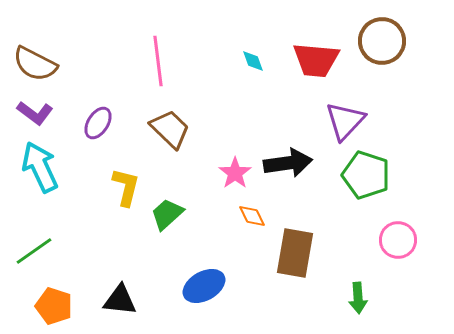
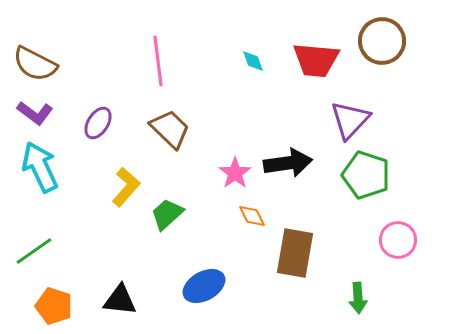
purple triangle: moved 5 px right, 1 px up
yellow L-shape: rotated 27 degrees clockwise
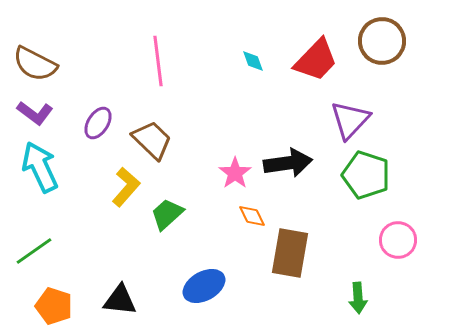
red trapezoid: rotated 51 degrees counterclockwise
brown trapezoid: moved 18 px left, 11 px down
brown rectangle: moved 5 px left
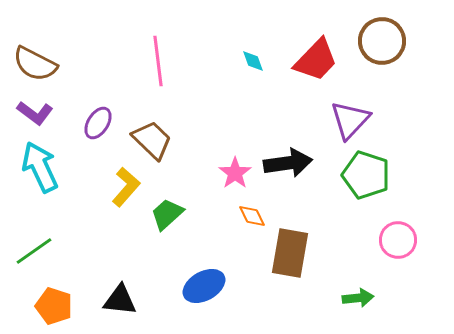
green arrow: rotated 92 degrees counterclockwise
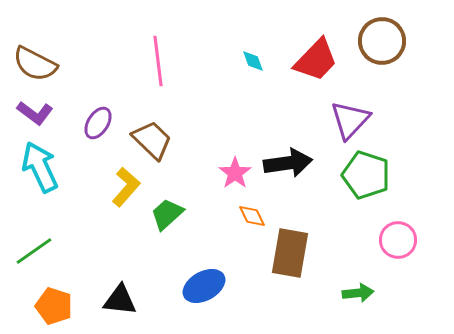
green arrow: moved 5 px up
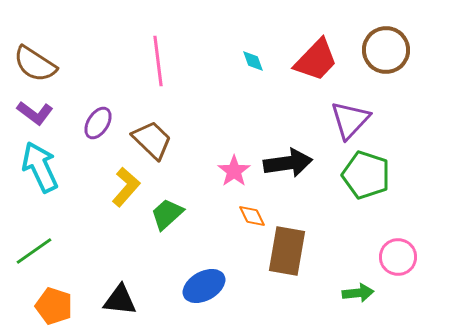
brown circle: moved 4 px right, 9 px down
brown semicircle: rotated 6 degrees clockwise
pink star: moved 1 px left, 2 px up
pink circle: moved 17 px down
brown rectangle: moved 3 px left, 2 px up
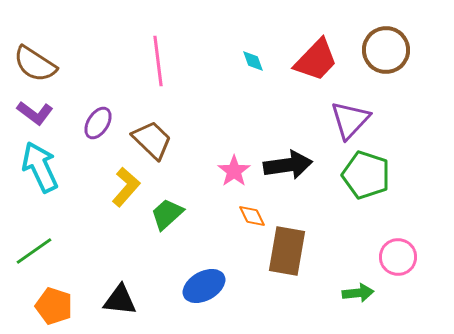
black arrow: moved 2 px down
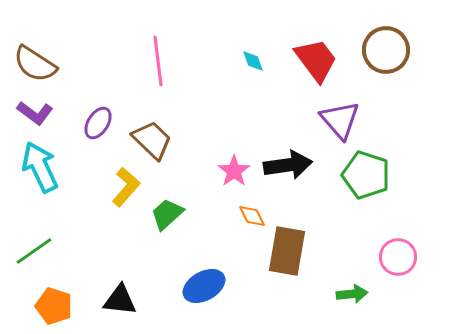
red trapezoid: rotated 81 degrees counterclockwise
purple triangle: moved 10 px left; rotated 24 degrees counterclockwise
green arrow: moved 6 px left, 1 px down
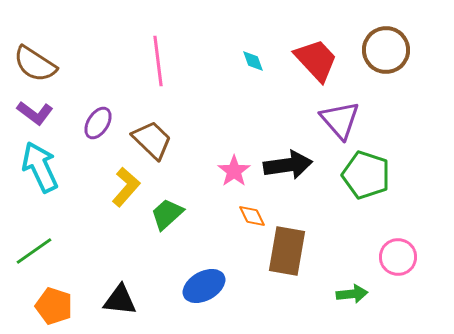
red trapezoid: rotated 6 degrees counterclockwise
